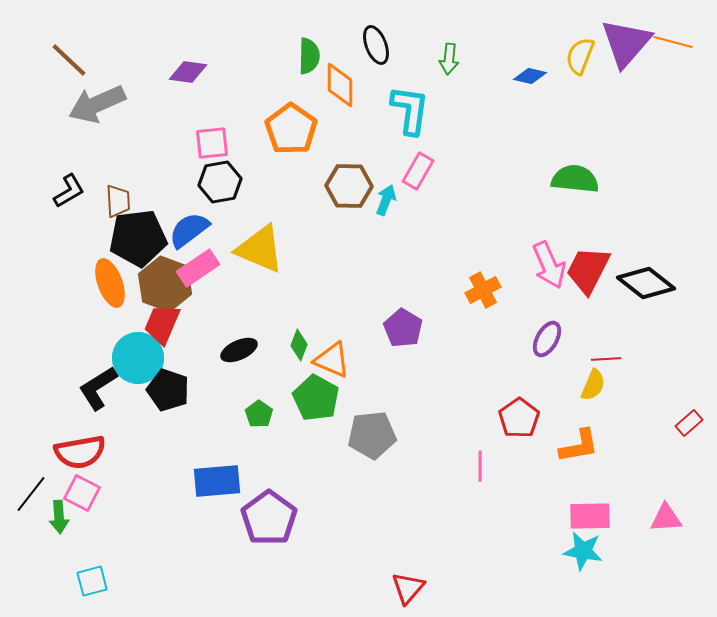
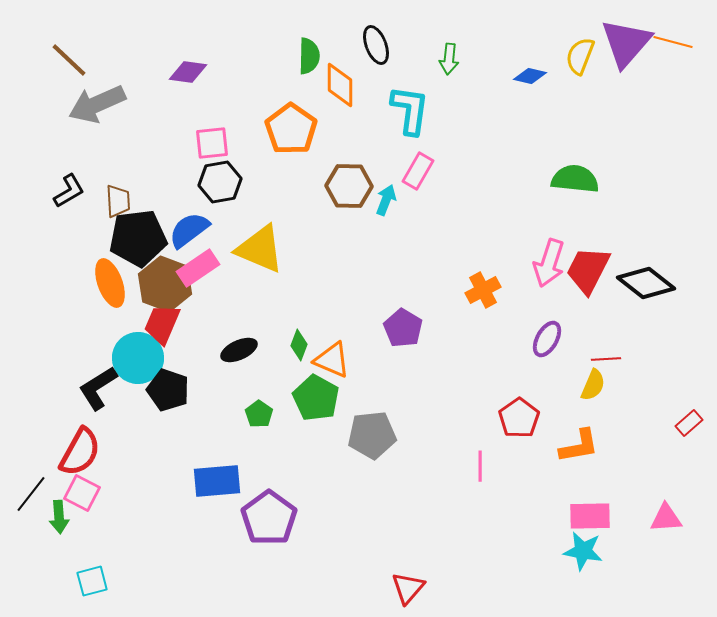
pink arrow at (549, 265): moved 2 px up; rotated 42 degrees clockwise
red semicircle at (80, 452): rotated 51 degrees counterclockwise
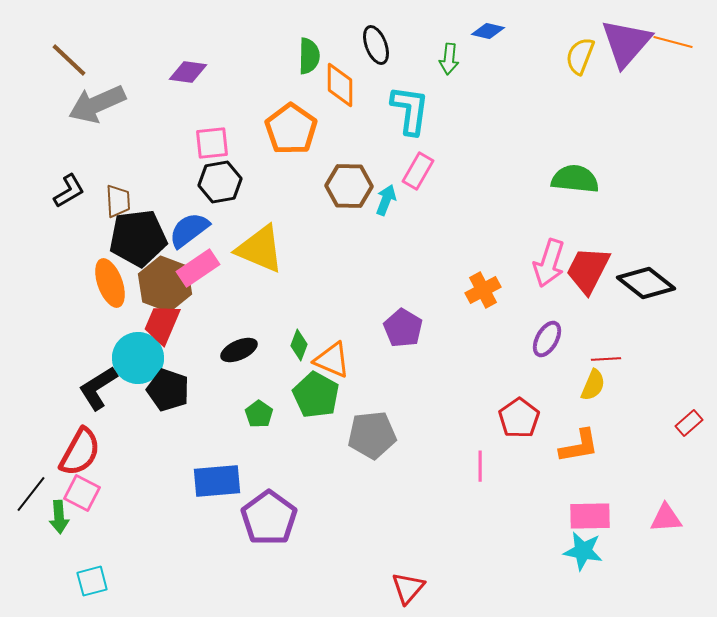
blue diamond at (530, 76): moved 42 px left, 45 px up
green pentagon at (316, 398): moved 3 px up
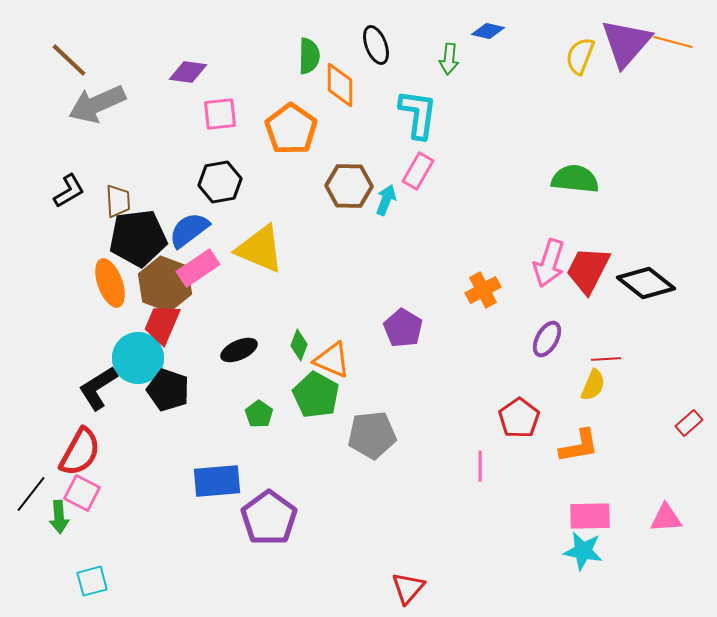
cyan L-shape at (410, 110): moved 8 px right, 4 px down
pink square at (212, 143): moved 8 px right, 29 px up
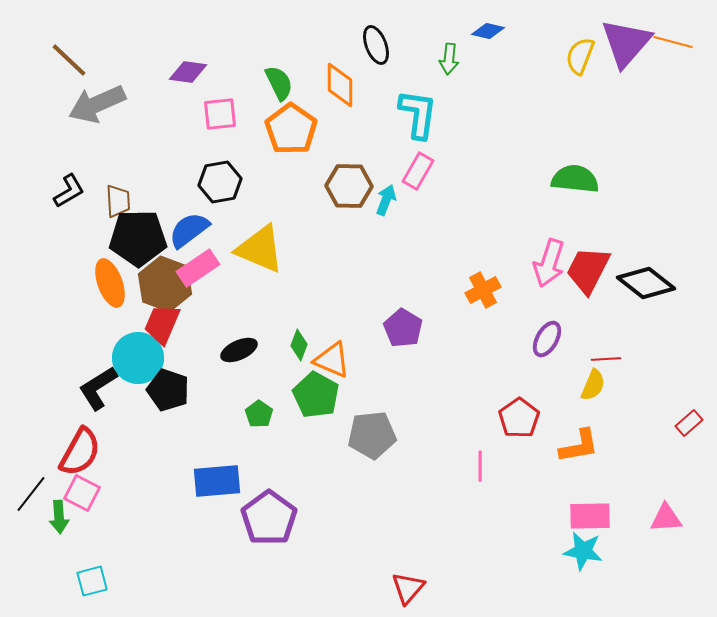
green semicircle at (309, 56): moved 30 px left, 27 px down; rotated 27 degrees counterclockwise
black pentagon at (138, 238): rotated 6 degrees clockwise
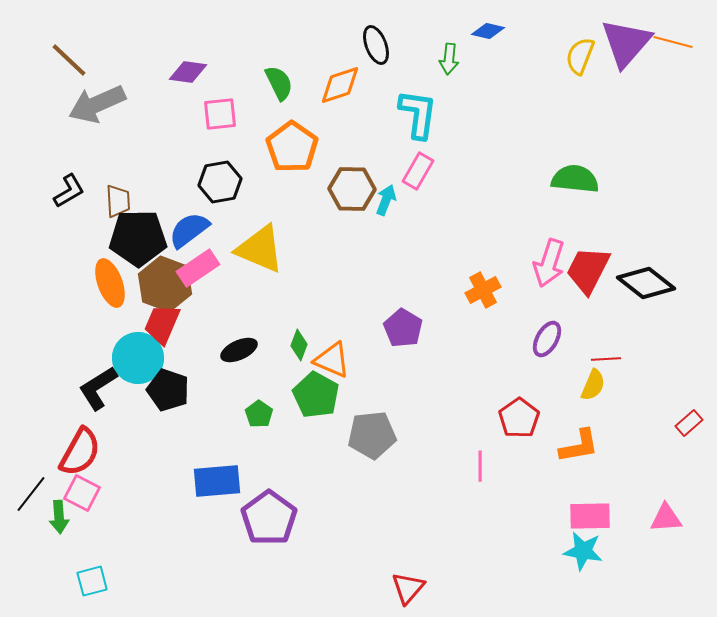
orange diamond at (340, 85): rotated 72 degrees clockwise
orange pentagon at (291, 129): moved 1 px right, 18 px down
brown hexagon at (349, 186): moved 3 px right, 3 px down
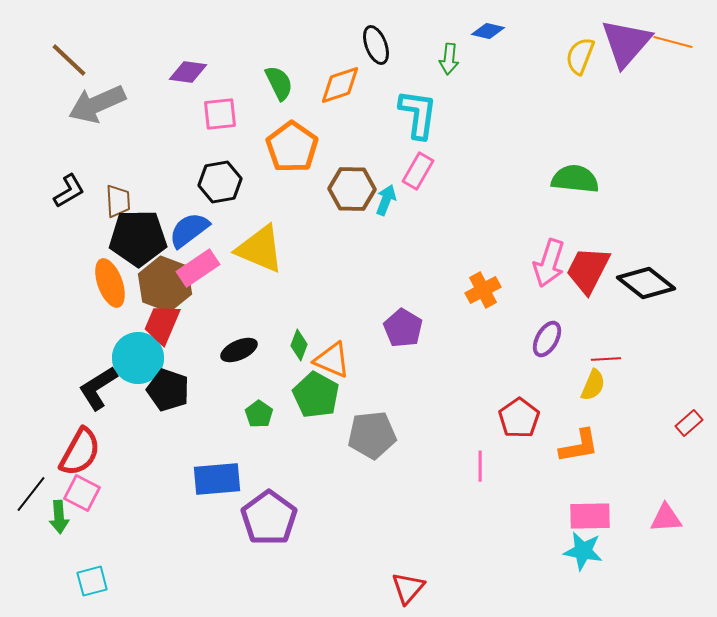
blue rectangle at (217, 481): moved 2 px up
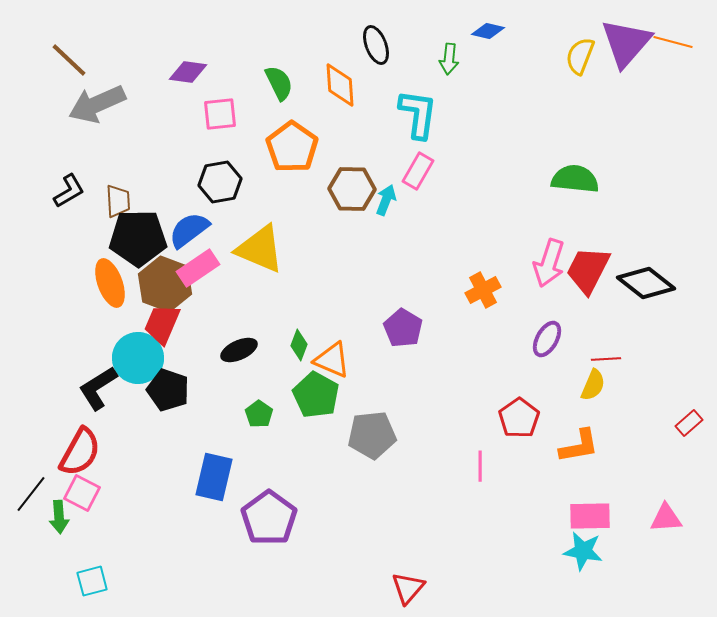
orange diamond at (340, 85): rotated 75 degrees counterclockwise
blue rectangle at (217, 479): moved 3 px left, 2 px up; rotated 72 degrees counterclockwise
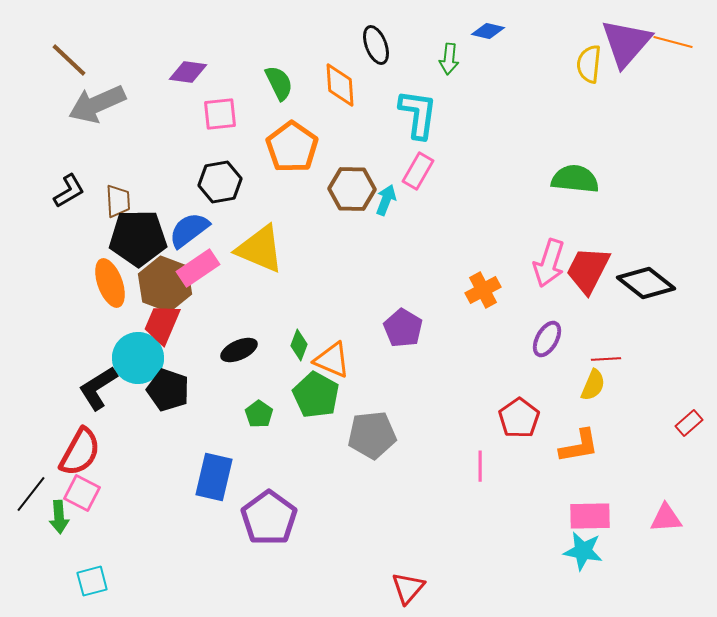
yellow semicircle at (580, 56): moved 9 px right, 8 px down; rotated 15 degrees counterclockwise
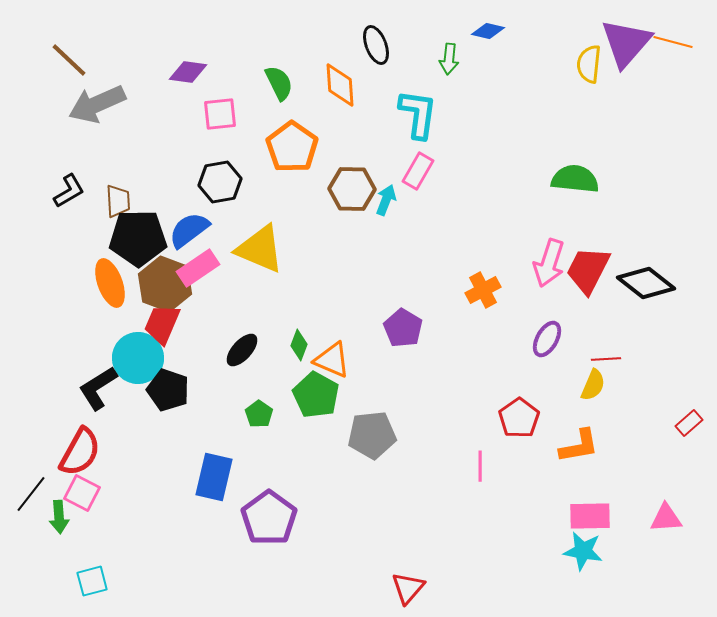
black ellipse at (239, 350): moved 3 px right; rotated 24 degrees counterclockwise
